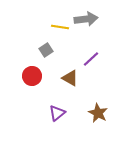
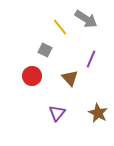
gray arrow: rotated 40 degrees clockwise
yellow line: rotated 42 degrees clockwise
gray square: moved 1 px left; rotated 32 degrees counterclockwise
purple line: rotated 24 degrees counterclockwise
brown triangle: rotated 18 degrees clockwise
purple triangle: rotated 12 degrees counterclockwise
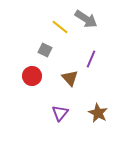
yellow line: rotated 12 degrees counterclockwise
purple triangle: moved 3 px right
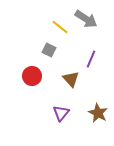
gray square: moved 4 px right
brown triangle: moved 1 px right, 1 px down
purple triangle: moved 1 px right
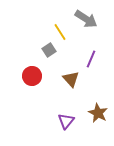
yellow line: moved 5 px down; rotated 18 degrees clockwise
gray square: rotated 32 degrees clockwise
purple triangle: moved 5 px right, 8 px down
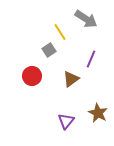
brown triangle: rotated 36 degrees clockwise
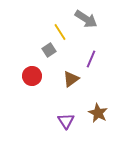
purple triangle: rotated 12 degrees counterclockwise
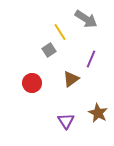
red circle: moved 7 px down
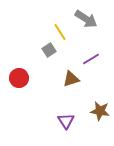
purple line: rotated 36 degrees clockwise
brown triangle: rotated 18 degrees clockwise
red circle: moved 13 px left, 5 px up
brown star: moved 2 px right, 2 px up; rotated 18 degrees counterclockwise
